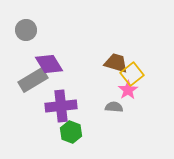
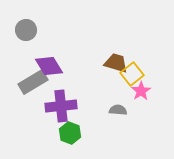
purple diamond: moved 2 px down
gray rectangle: moved 2 px down
pink star: moved 13 px right, 1 px down
gray semicircle: moved 4 px right, 3 px down
green hexagon: moved 1 px left, 1 px down
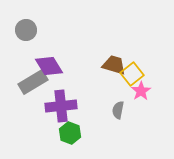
brown trapezoid: moved 2 px left, 2 px down
gray semicircle: rotated 84 degrees counterclockwise
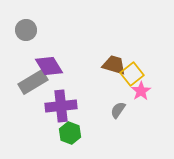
gray semicircle: rotated 24 degrees clockwise
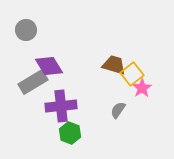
pink star: moved 1 px right, 3 px up
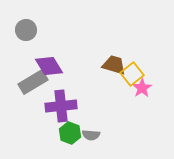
gray semicircle: moved 27 px left, 25 px down; rotated 120 degrees counterclockwise
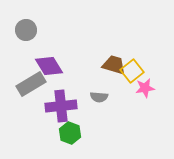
yellow square: moved 3 px up
gray rectangle: moved 2 px left, 2 px down
pink star: moved 3 px right; rotated 24 degrees clockwise
gray semicircle: moved 8 px right, 38 px up
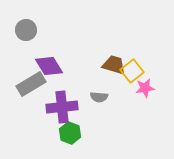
purple cross: moved 1 px right, 1 px down
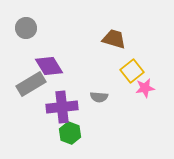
gray circle: moved 2 px up
brown trapezoid: moved 26 px up
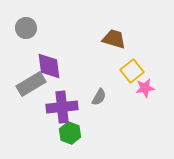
purple diamond: rotated 24 degrees clockwise
gray semicircle: rotated 66 degrees counterclockwise
